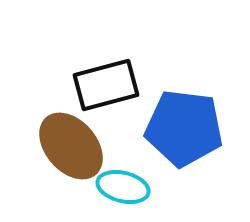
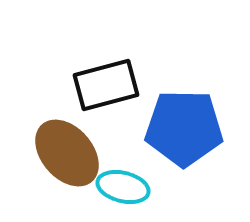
blue pentagon: rotated 6 degrees counterclockwise
brown ellipse: moved 4 px left, 7 px down
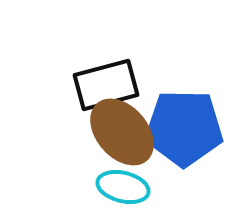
brown ellipse: moved 55 px right, 21 px up
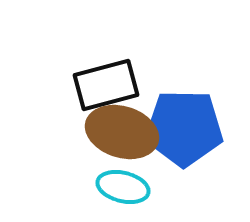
brown ellipse: rotated 32 degrees counterclockwise
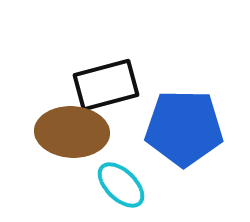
brown ellipse: moved 50 px left; rotated 14 degrees counterclockwise
cyan ellipse: moved 2 px left, 2 px up; rotated 30 degrees clockwise
